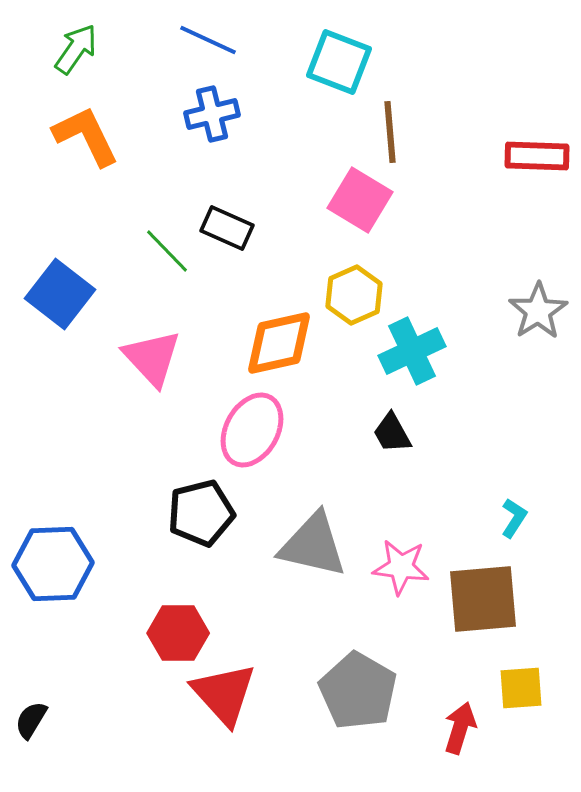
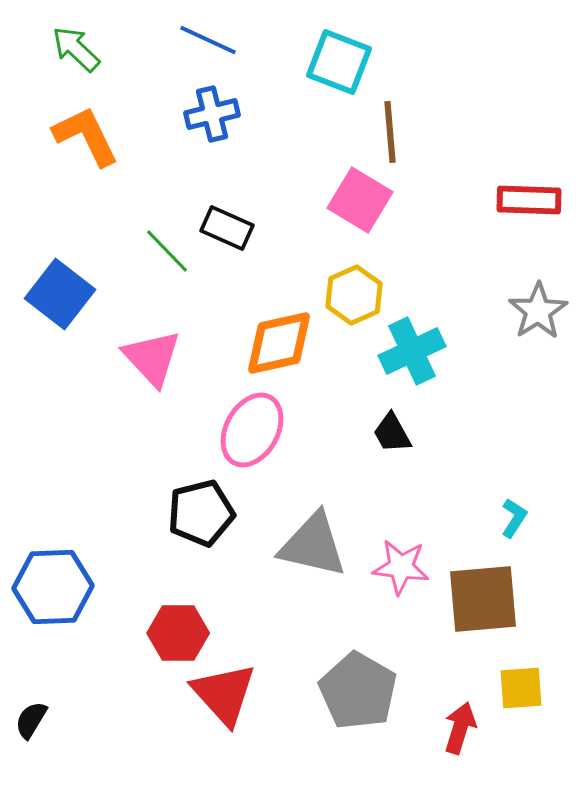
green arrow: rotated 82 degrees counterclockwise
red rectangle: moved 8 px left, 44 px down
blue hexagon: moved 23 px down
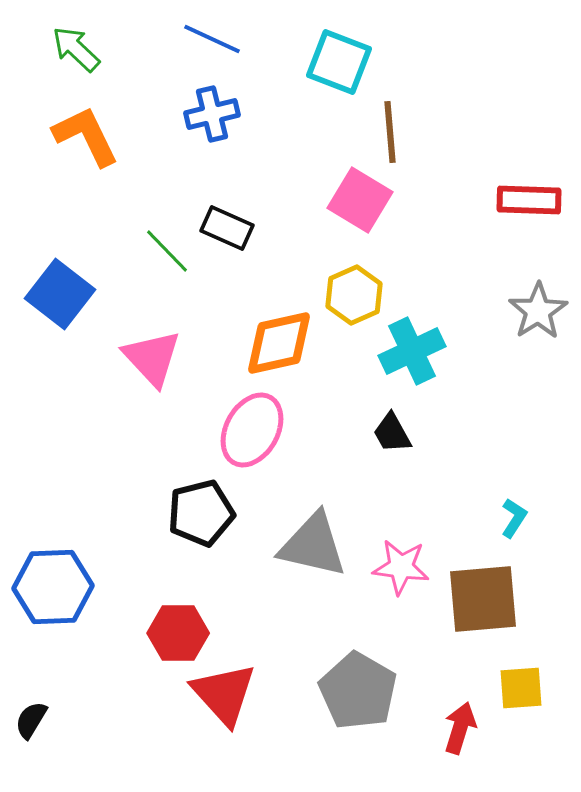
blue line: moved 4 px right, 1 px up
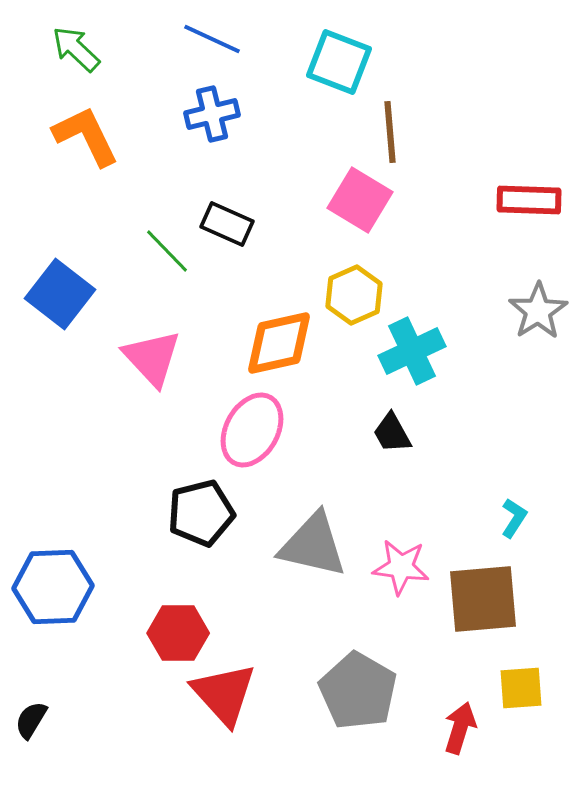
black rectangle: moved 4 px up
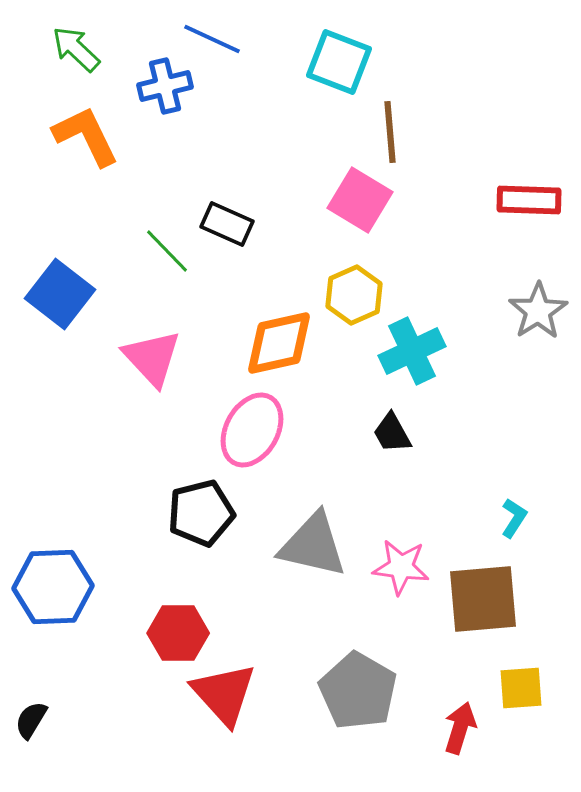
blue cross: moved 47 px left, 28 px up
